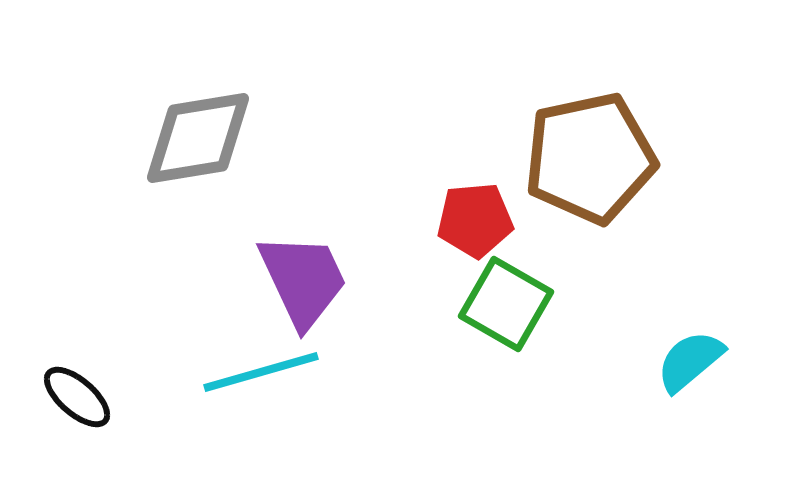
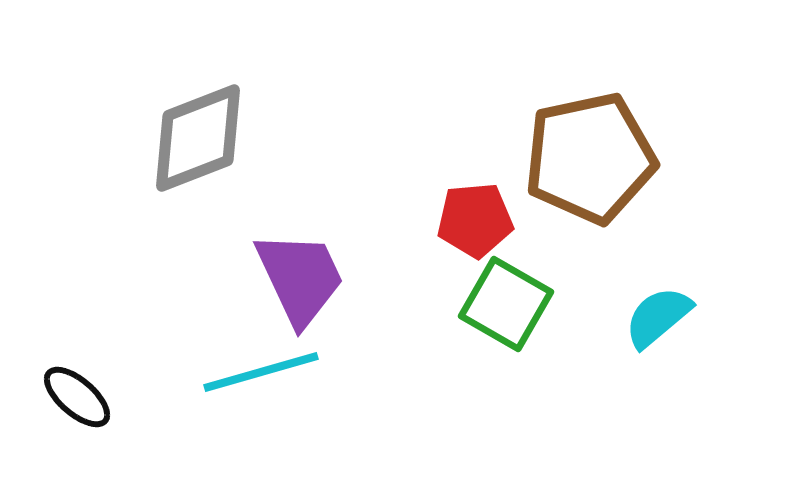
gray diamond: rotated 12 degrees counterclockwise
purple trapezoid: moved 3 px left, 2 px up
cyan semicircle: moved 32 px left, 44 px up
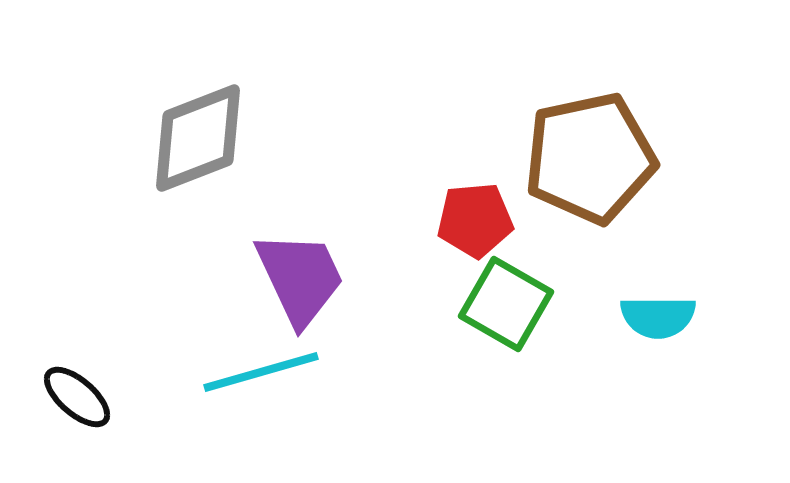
cyan semicircle: rotated 140 degrees counterclockwise
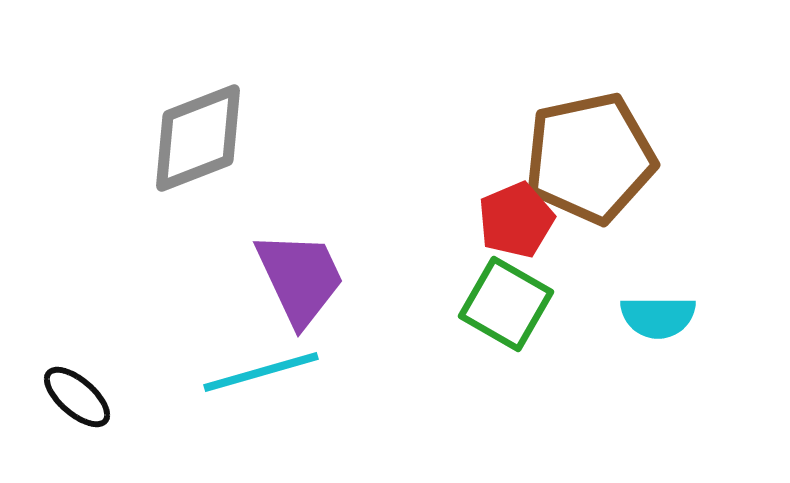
red pentagon: moved 41 px right; rotated 18 degrees counterclockwise
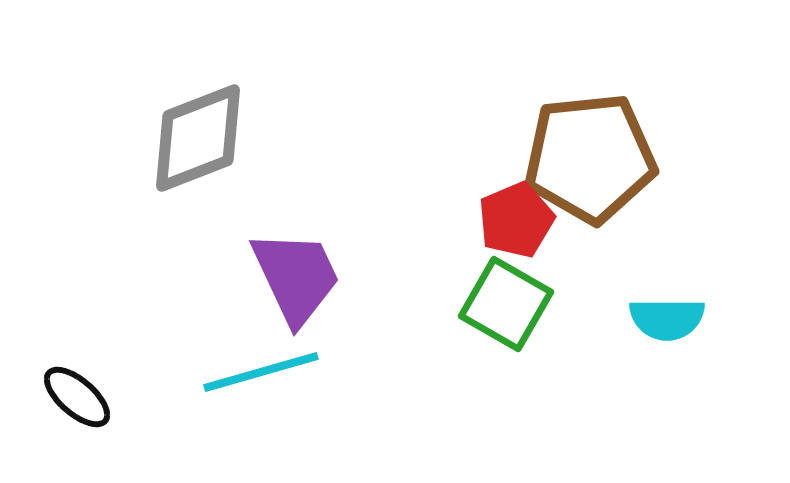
brown pentagon: rotated 6 degrees clockwise
purple trapezoid: moved 4 px left, 1 px up
cyan semicircle: moved 9 px right, 2 px down
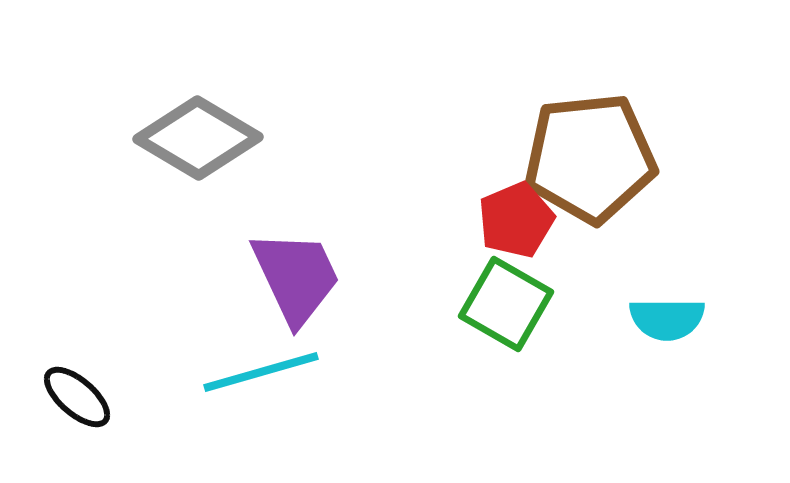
gray diamond: rotated 52 degrees clockwise
